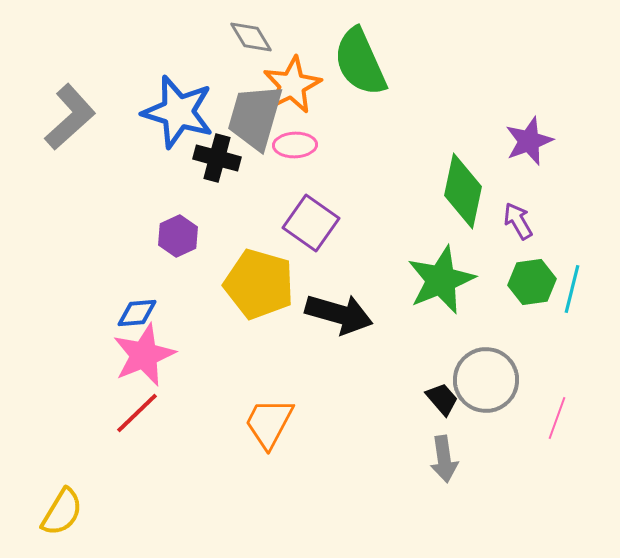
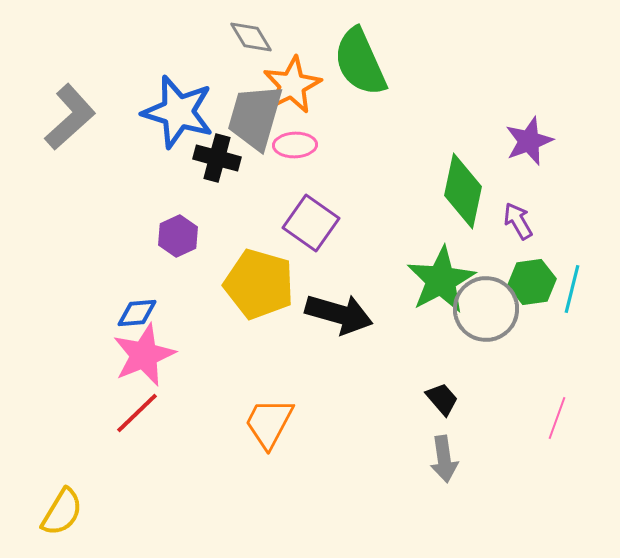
green star: rotated 6 degrees counterclockwise
gray circle: moved 71 px up
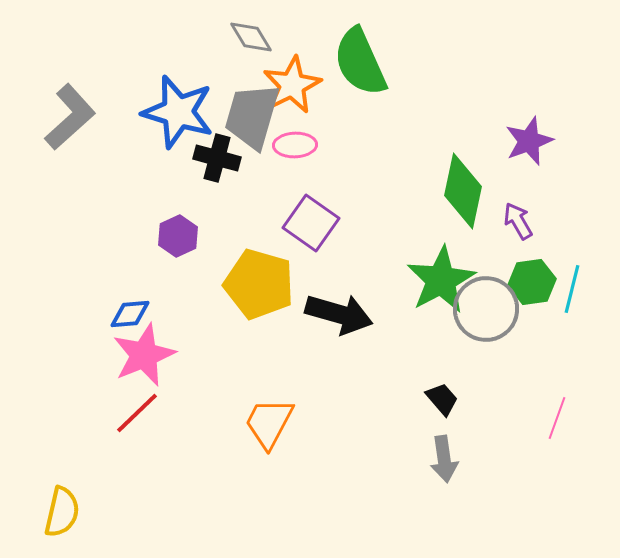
gray trapezoid: moved 3 px left, 1 px up
blue diamond: moved 7 px left, 1 px down
yellow semicircle: rotated 18 degrees counterclockwise
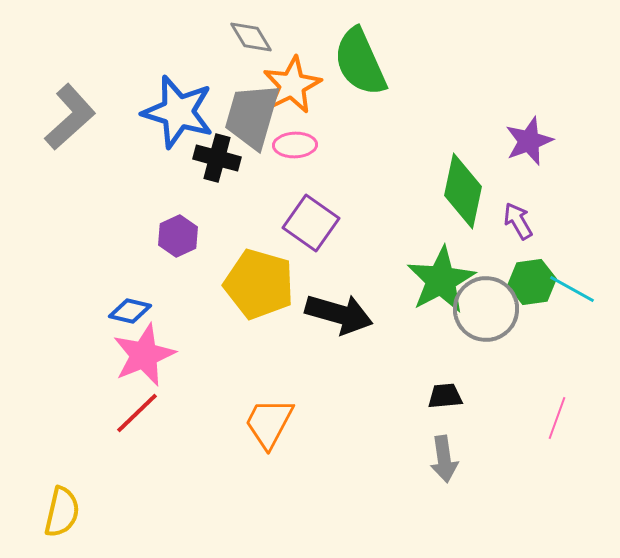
cyan line: rotated 75 degrees counterclockwise
blue diamond: moved 3 px up; rotated 18 degrees clockwise
black trapezoid: moved 3 px right, 3 px up; rotated 54 degrees counterclockwise
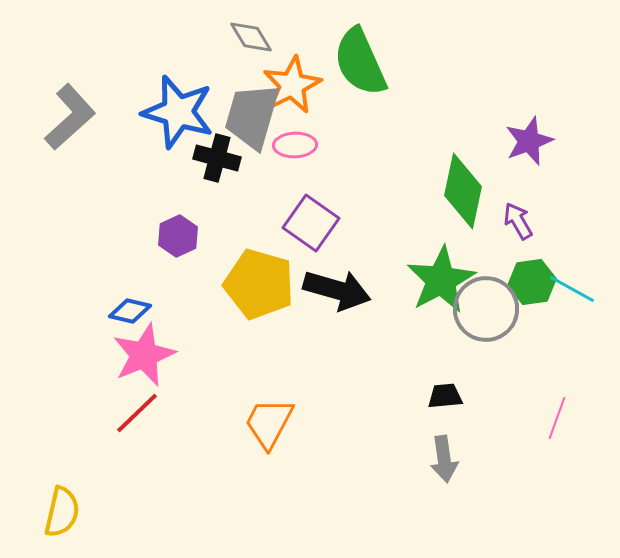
black arrow: moved 2 px left, 24 px up
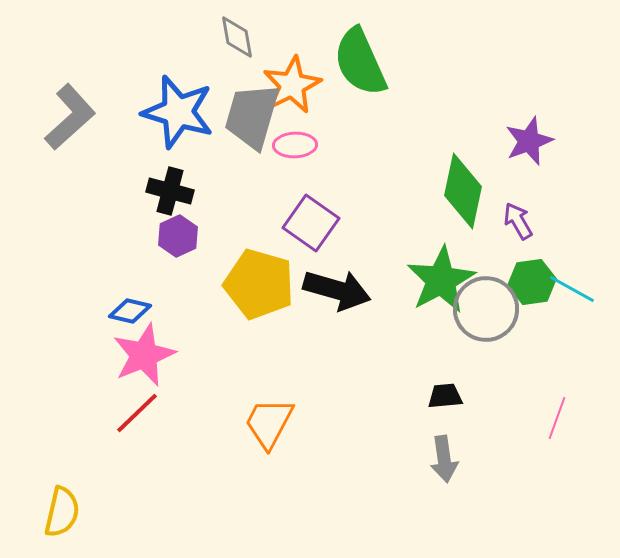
gray diamond: moved 14 px left; rotated 21 degrees clockwise
black cross: moved 47 px left, 33 px down
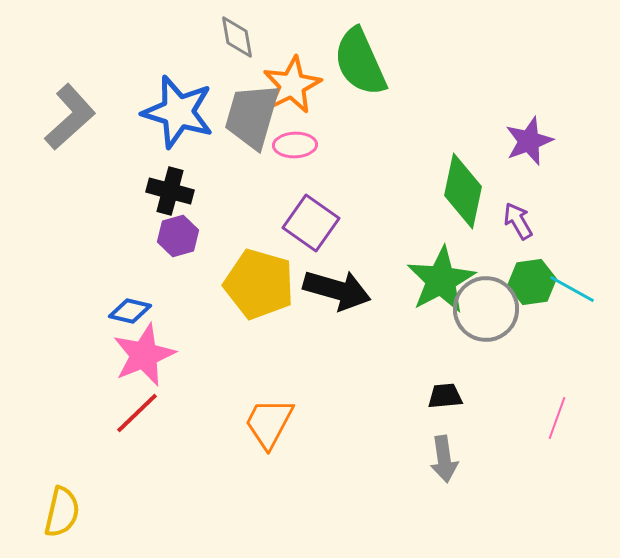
purple hexagon: rotated 9 degrees clockwise
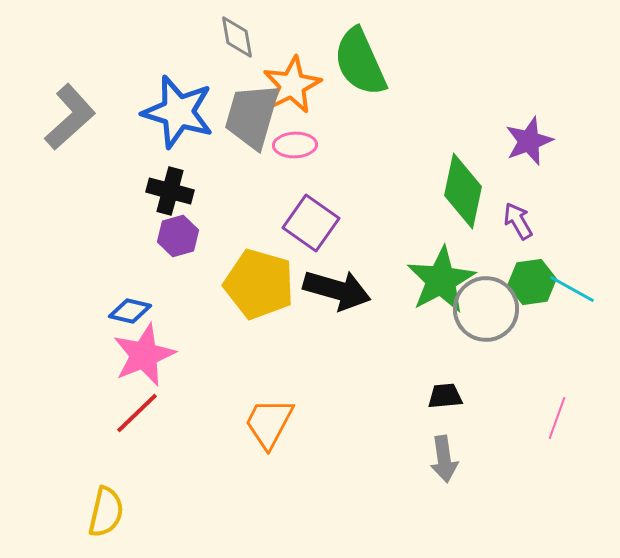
yellow semicircle: moved 44 px right
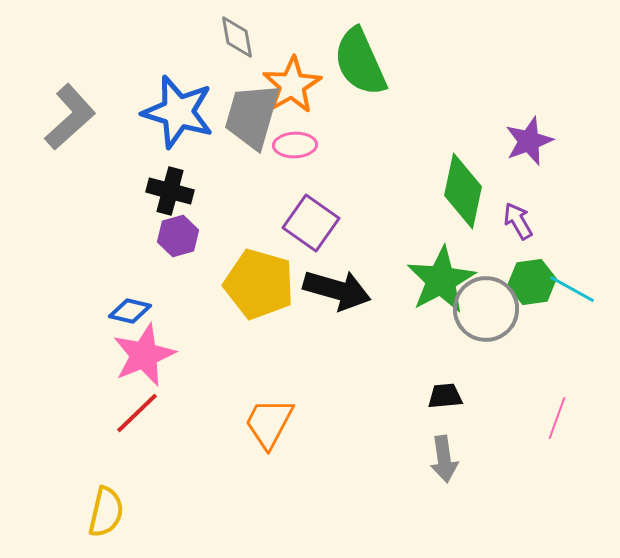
orange star: rotated 4 degrees counterclockwise
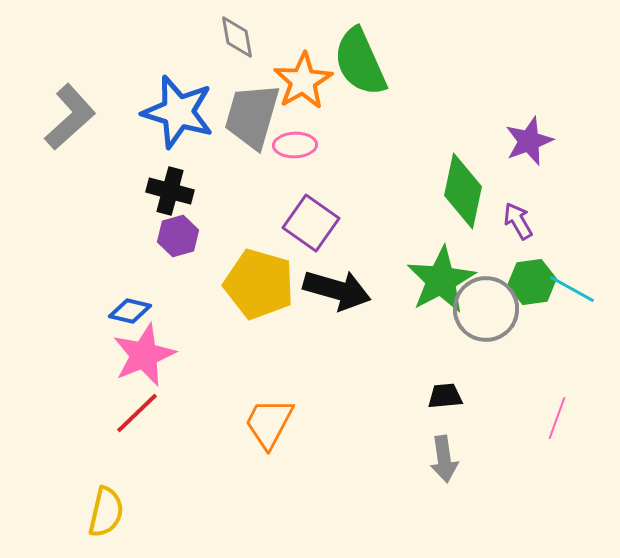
orange star: moved 11 px right, 4 px up
